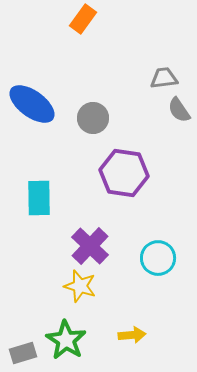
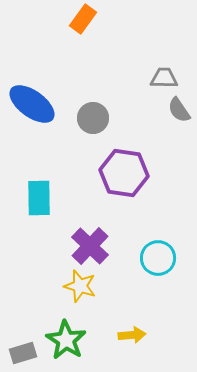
gray trapezoid: rotated 8 degrees clockwise
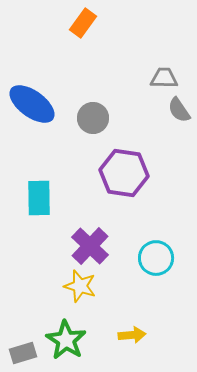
orange rectangle: moved 4 px down
cyan circle: moved 2 px left
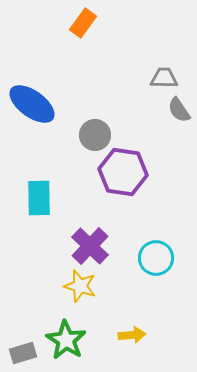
gray circle: moved 2 px right, 17 px down
purple hexagon: moved 1 px left, 1 px up
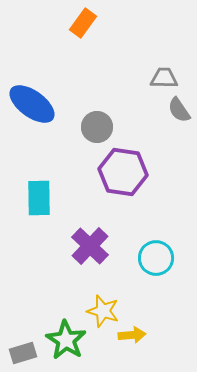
gray circle: moved 2 px right, 8 px up
yellow star: moved 23 px right, 25 px down
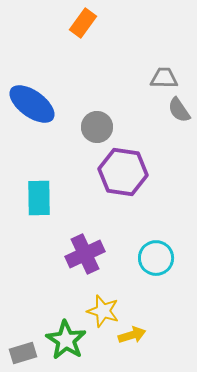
purple cross: moved 5 px left, 8 px down; rotated 21 degrees clockwise
yellow arrow: rotated 12 degrees counterclockwise
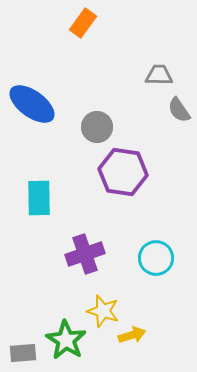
gray trapezoid: moved 5 px left, 3 px up
purple cross: rotated 6 degrees clockwise
gray rectangle: rotated 12 degrees clockwise
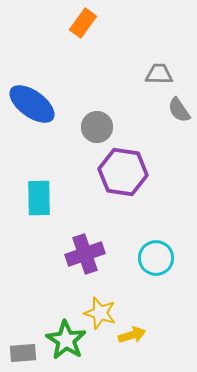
gray trapezoid: moved 1 px up
yellow star: moved 3 px left, 2 px down
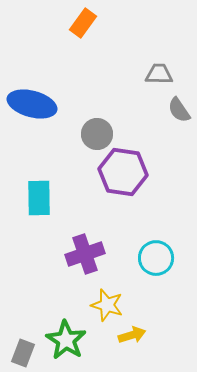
blue ellipse: rotated 21 degrees counterclockwise
gray circle: moved 7 px down
yellow star: moved 7 px right, 8 px up
gray rectangle: rotated 64 degrees counterclockwise
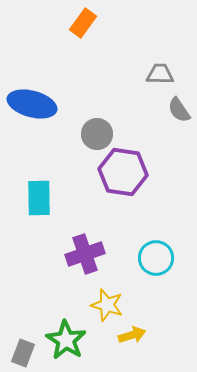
gray trapezoid: moved 1 px right
